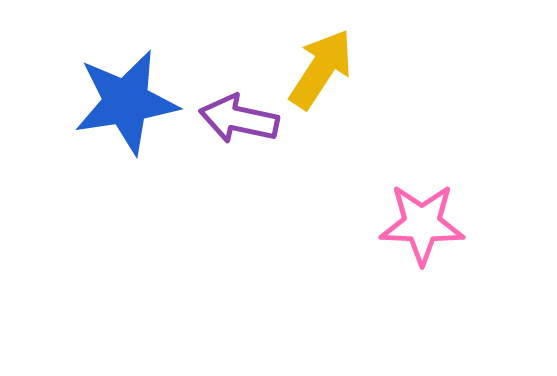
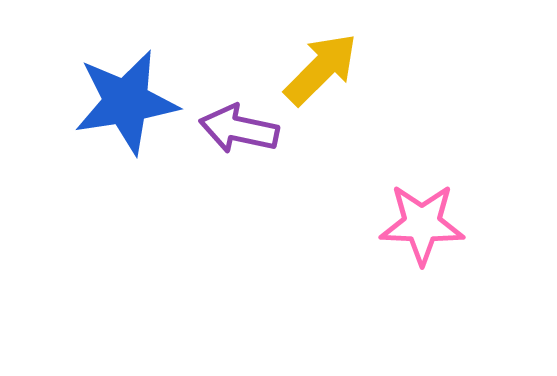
yellow arrow: rotated 12 degrees clockwise
purple arrow: moved 10 px down
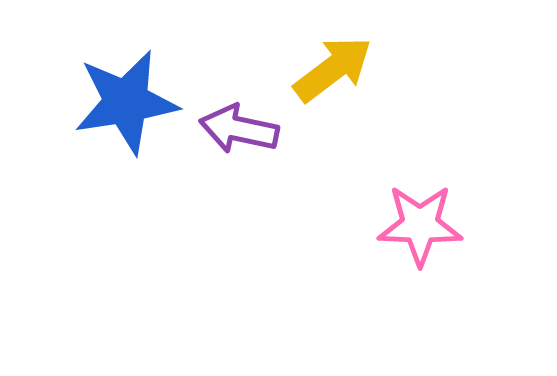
yellow arrow: moved 12 px right; rotated 8 degrees clockwise
pink star: moved 2 px left, 1 px down
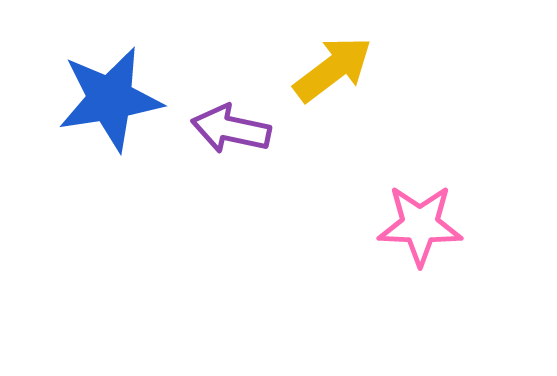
blue star: moved 16 px left, 3 px up
purple arrow: moved 8 px left
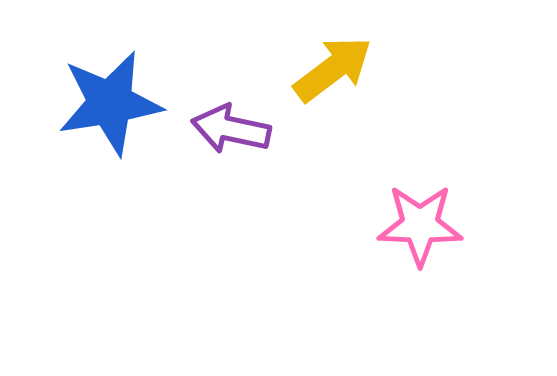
blue star: moved 4 px down
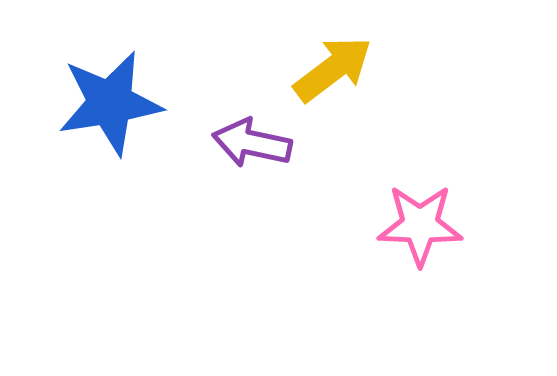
purple arrow: moved 21 px right, 14 px down
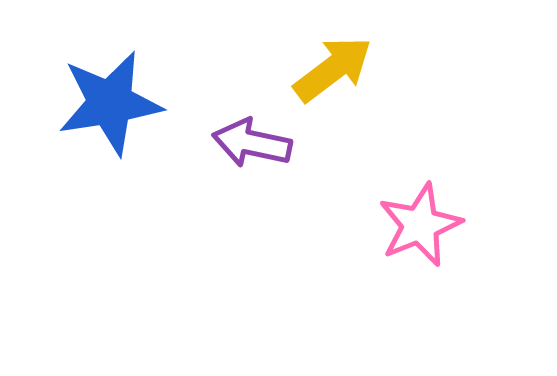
pink star: rotated 24 degrees counterclockwise
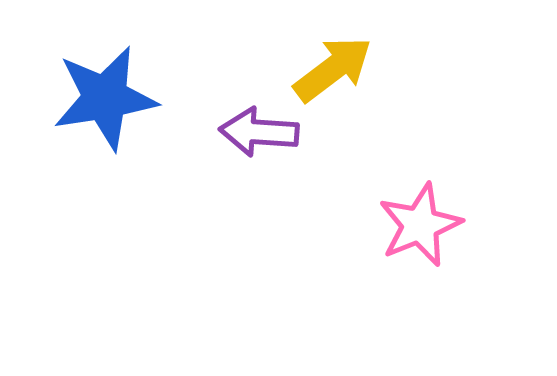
blue star: moved 5 px left, 5 px up
purple arrow: moved 7 px right, 11 px up; rotated 8 degrees counterclockwise
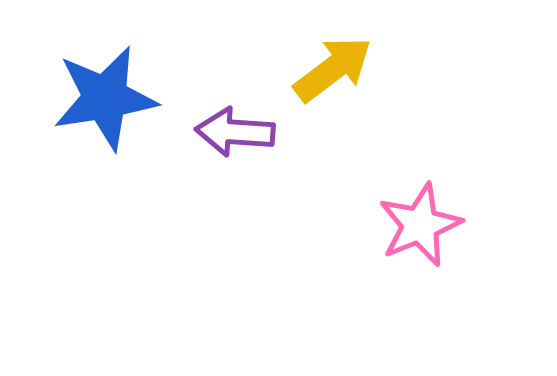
purple arrow: moved 24 px left
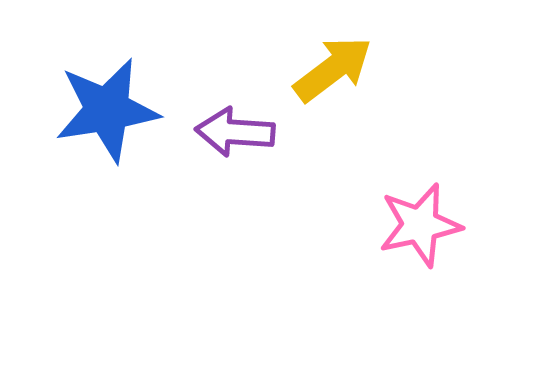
blue star: moved 2 px right, 12 px down
pink star: rotated 10 degrees clockwise
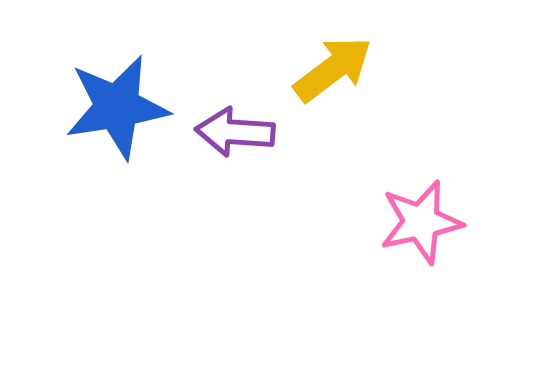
blue star: moved 10 px right, 3 px up
pink star: moved 1 px right, 3 px up
